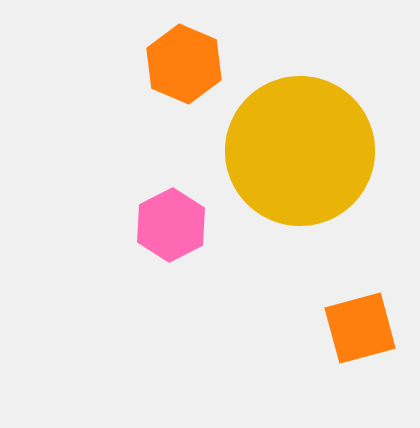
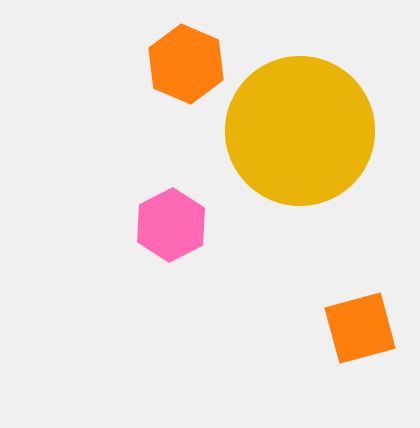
orange hexagon: moved 2 px right
yellow circle: moved 20 px up
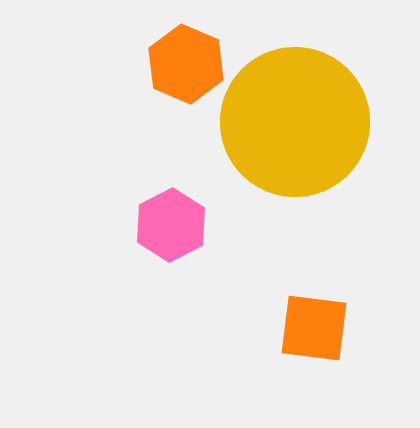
yellow circle: moved 5 px left, 9 px up
orange square: moved 46 px left; rotated 22 degrees clockwise
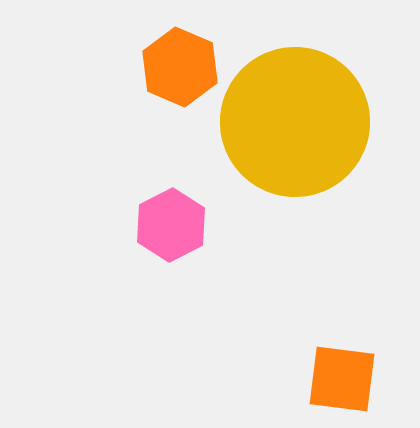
orange hexagon: moved 6 px left, 3 px down
orange square: moved 28 px right, 51 px down
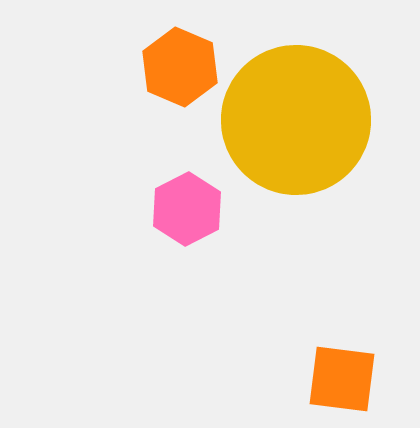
yellow circle: moved 1 px right, 2 px up
pink hexagon: moved 16 px right, 16 px up
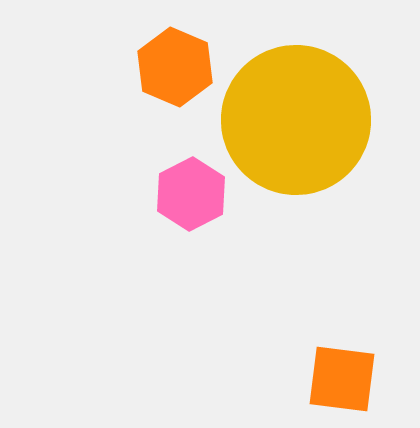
orange hexagon: moved 5 px left
pink hexagon: moved 4 px right, 15 px up
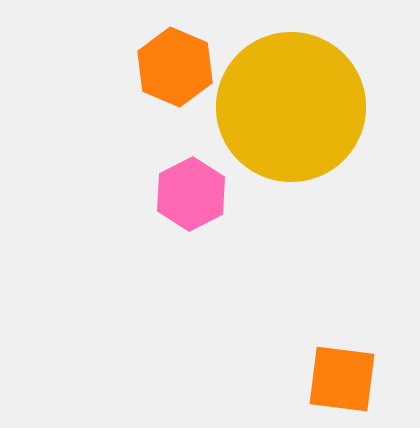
yellow circle: moved 5 px left, 13 px up
